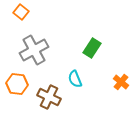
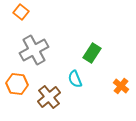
green rectangle: moved 5 px down
orange cross: moved 4 px down
brown cross: rotated 25 degrees clockwise
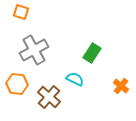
orange square: rotated 21 degrees counterclockwise
cyan semicircle: rotated 138 degrees clockwise
brown cross: rotated 10 degrees counterclockwise
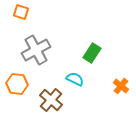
gray cross: moved 2 px right
brown cross: moved 2 px right, 3 px down
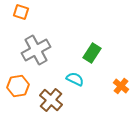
orange hexagon: moved 1 px right, 2 px down; rotated 15 degrees counterclockwise
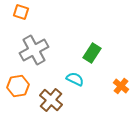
gray cross: moved 2 px left
